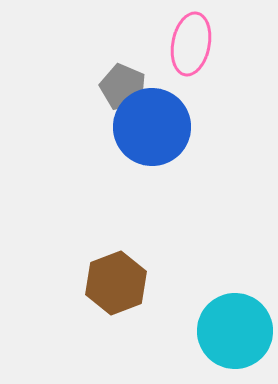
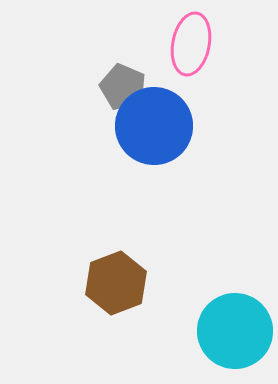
blue circle: moved 2 px right, 1 px up
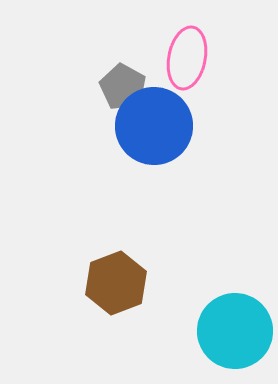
pink ellipse: moved 4 px left, 14 px down
gray pentagon: rotated 6 degrees clockwise
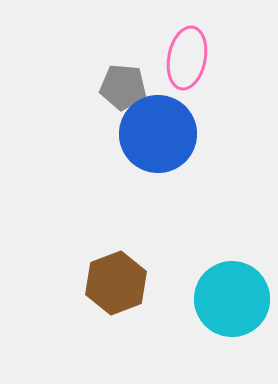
gray pentagon: rotated 24 degrees counterclockwise
blue circle: moved 4 px right, 8 px down
cyan circle: moved 3 px left, 32 px up
